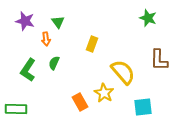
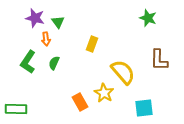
purple star: moved 10 px right, 3 px up
green L-shape: moved 8 px up
cyan square: moved 1 px right, 1 px down
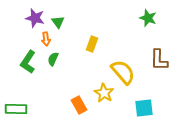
green semicircle: moved 1 px left, 4 px up
orange rectangle: moved 1 px left, 3 px down
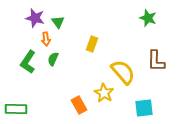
brown L-shape: moved 3 px left, 1 px down
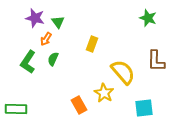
orange arrow: rotated 40 degrees clockwise
